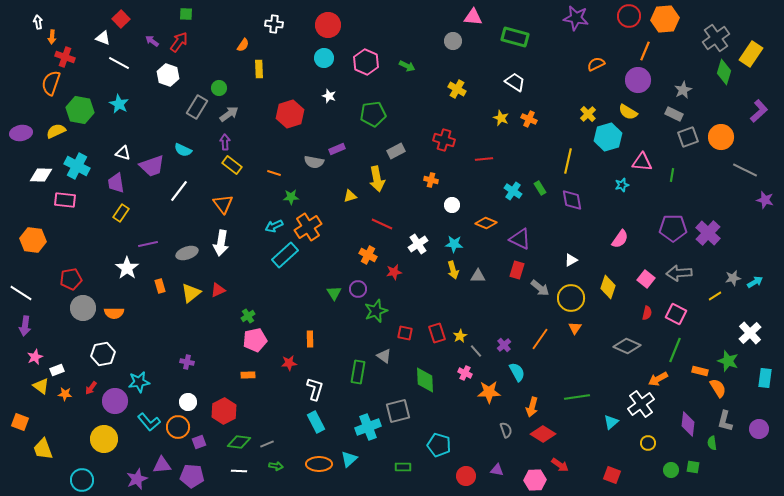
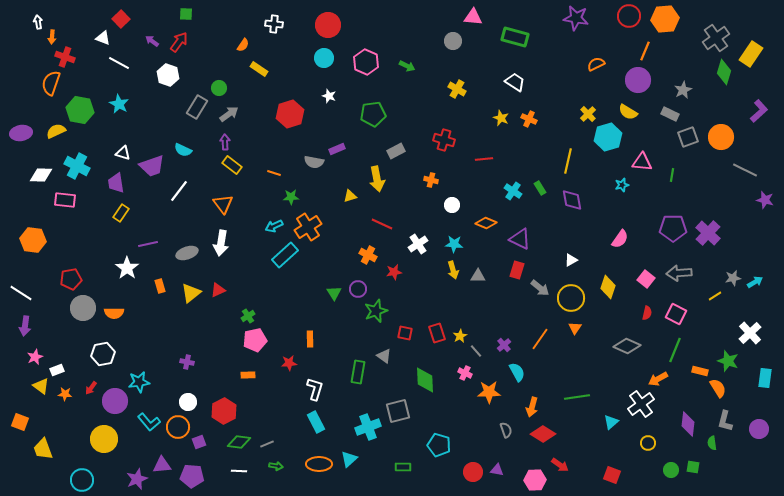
yellow rectangle at (259, 69): rotated 54 degrees counterclockwise
gray rectangle at (674, 114): moved 4 px left
red circle at (466, 476): moved 7 px right, 4 px up
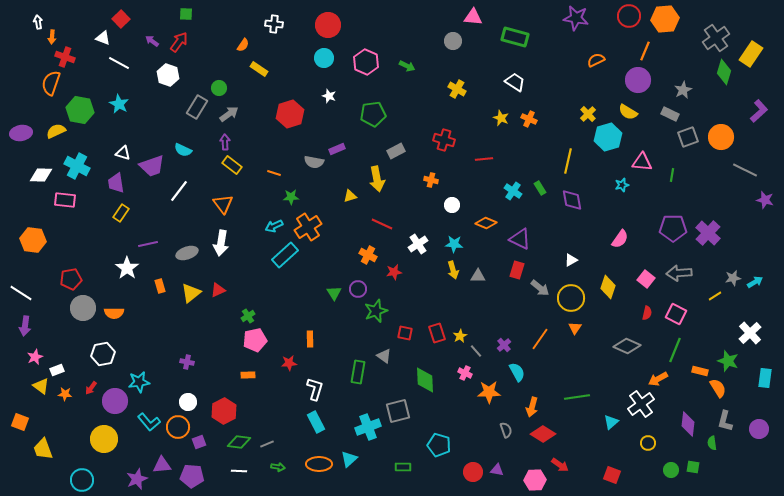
orange semicircle at (596, 64): moved 4 px up
green arrow at (276, 466): moved 2 px right, 1 px down
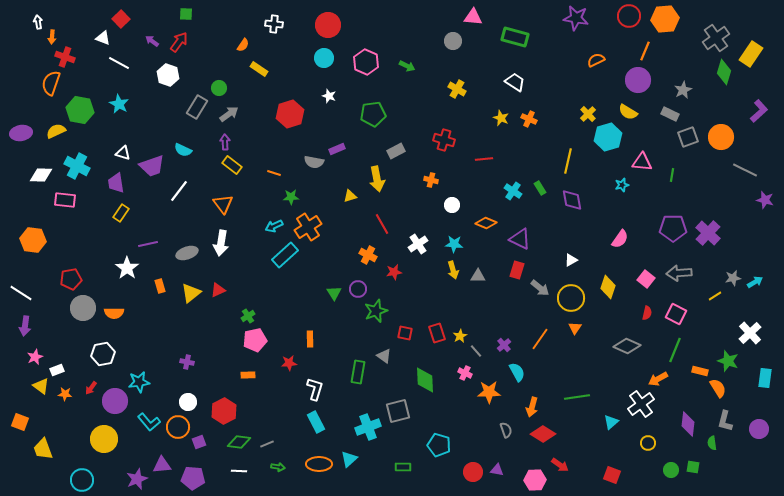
red line at (382, 224): rotated 35 degrees clockwise
purple pentagon at (192, 476): moved 1 px right, 2 px down
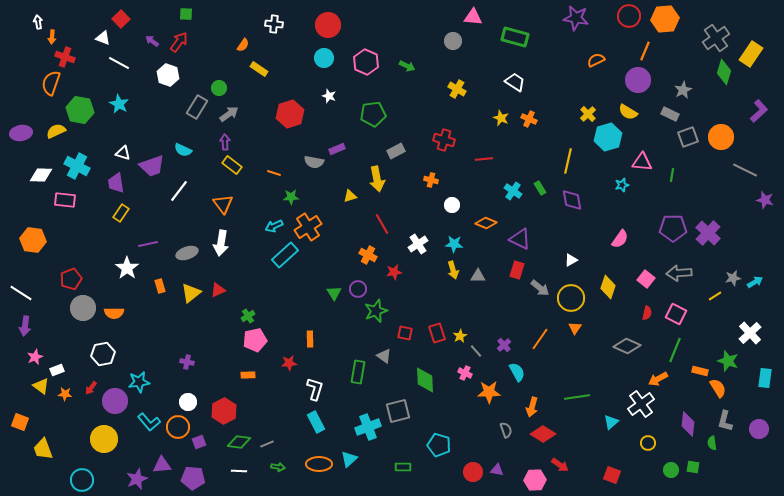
red pentagon at (71, 279): rotated 10 degrees counterclockwise
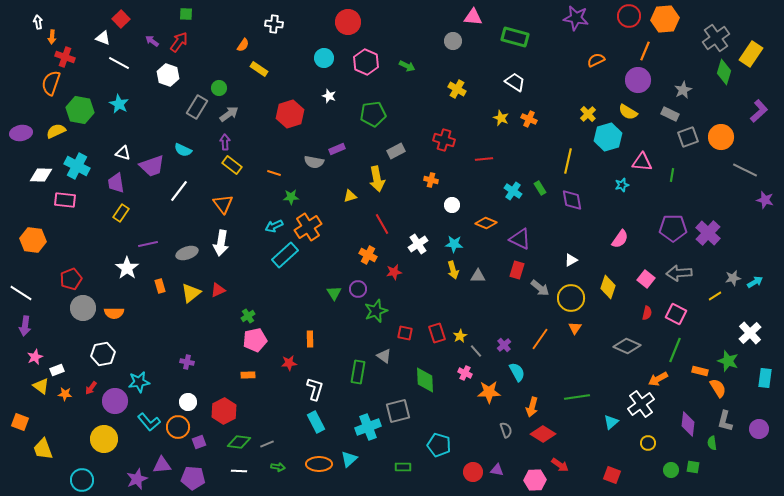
red circle at (328, 25): moved 20 px right, 3 px up
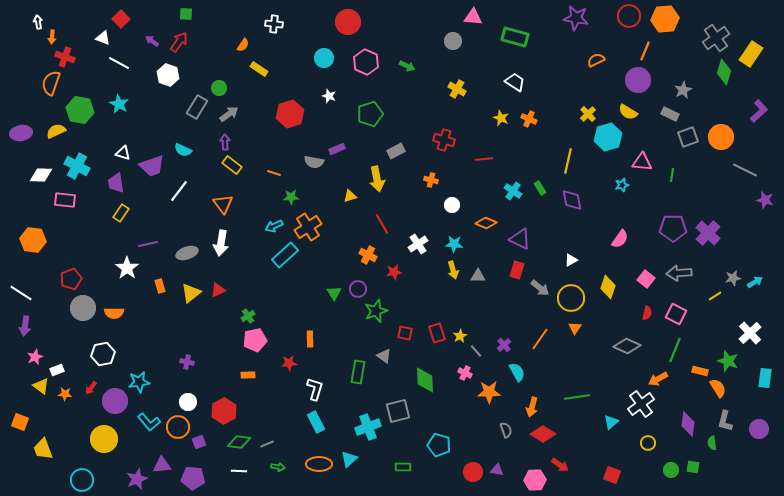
green pentagon at (373, 114): moved 3 px left; rotated 10 degrees counterclockwise
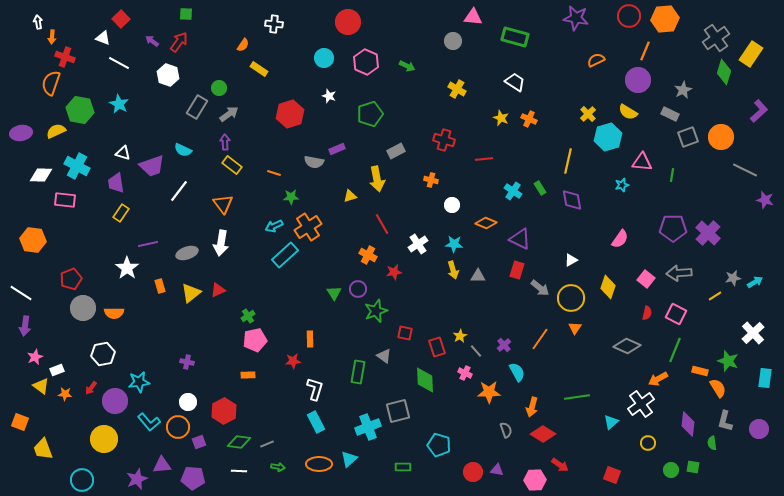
red rectangle at (437, 333): moved 14 px down
white cross at (750, 333): moved 3 px right
red star at (289, 363): moved 4 px right, 2 px up
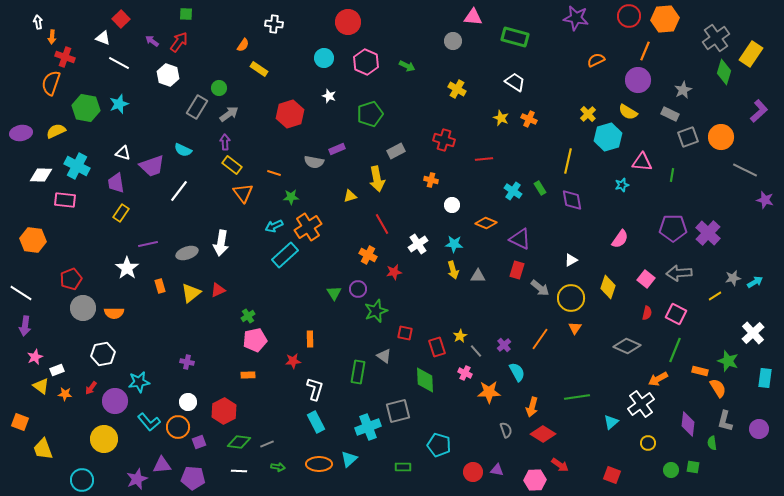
cyan star at (119, 104): rotated 24 degrees clockwise
green hexagon at (80, 110): moved 6 px right, 2 px up
orange triangle at (223, 204): moved 20 px right, 11 px up
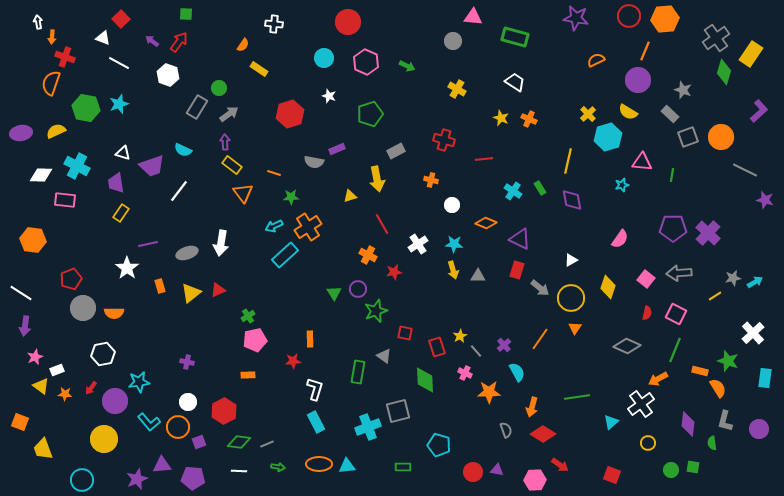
gray star at (683, 90): rotated 24 degrees counterclockwise
gray rectangle at (670, 114): rotated 18 degrees clockwise
cyan triangle at (349, 459): moved 2 px left, 7 px down; rotated 36 degrees clockwise
